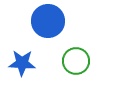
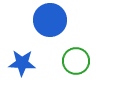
blue circle: moved 2 px right, 1 px up
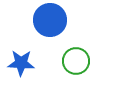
blue star: moved 1 px left
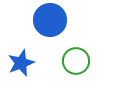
blue star: rotated 24 degrees counterclockwise
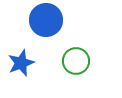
blue circle: moved 4 px left
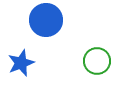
green circle: moved 21 px right
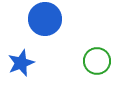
blue circle: moved 1 px left, 1 px up
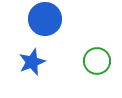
blue star: moved 11 px right, 1 px up
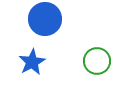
blue star: rotated 8 degrees counterclockwise
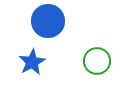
blue circle: moved 3 px right, 2 px down
